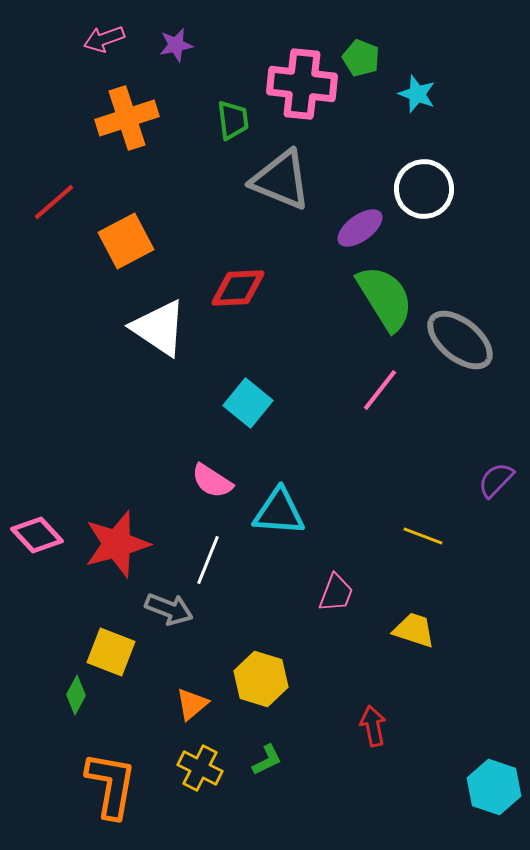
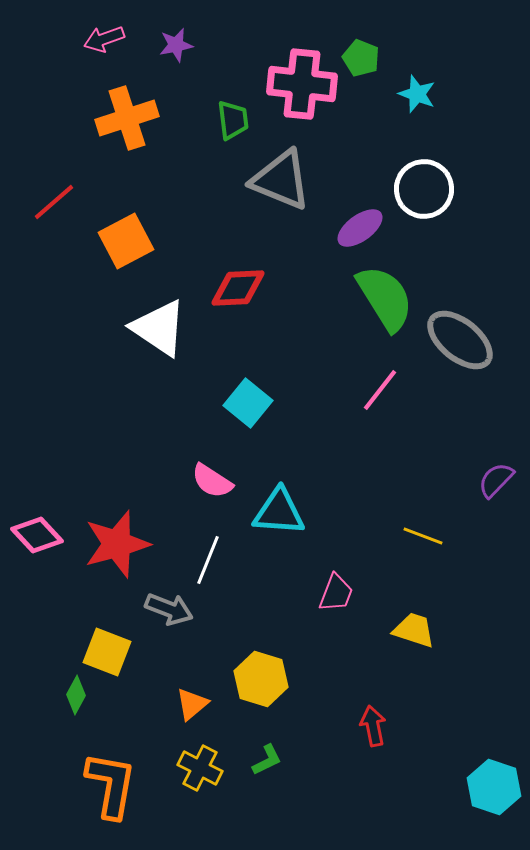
yellow square: moved 4 px left
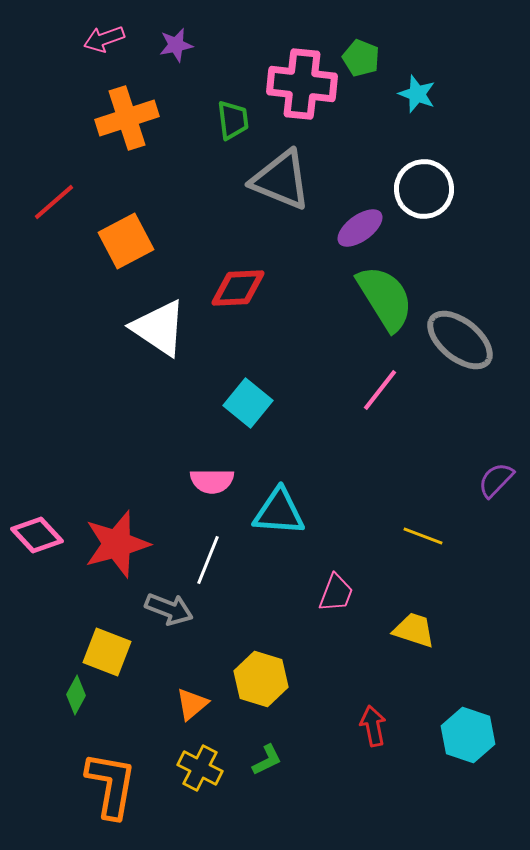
pink semicircle: rotated 33 degrees counterclockwise
cyan hexagon: moved 26 px left, 52 px up
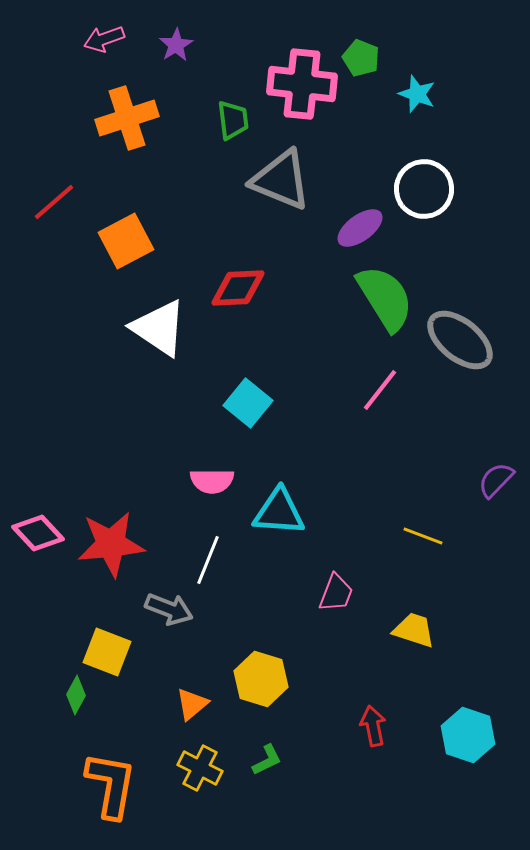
purple star: rotated 20 degrees counterclockwise
pink diamond: moved 1 px right, 2 px up
red star: moved 6 px left; rotated 10 degrees clockwise
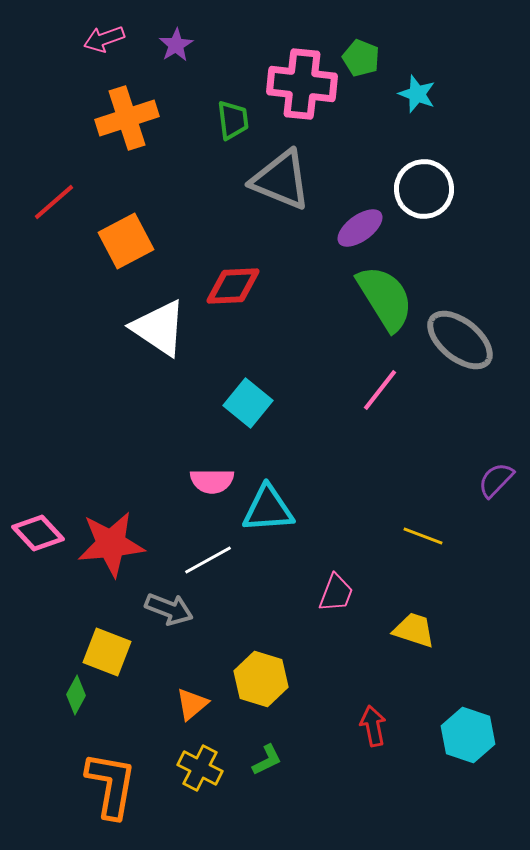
red diamond: moved 5 px left, 2 px up
cyan triangle: moved 11 px left, 3 px up; rotated 8 degrees counterclockwise
white line: rotated 39 degrees clockwise
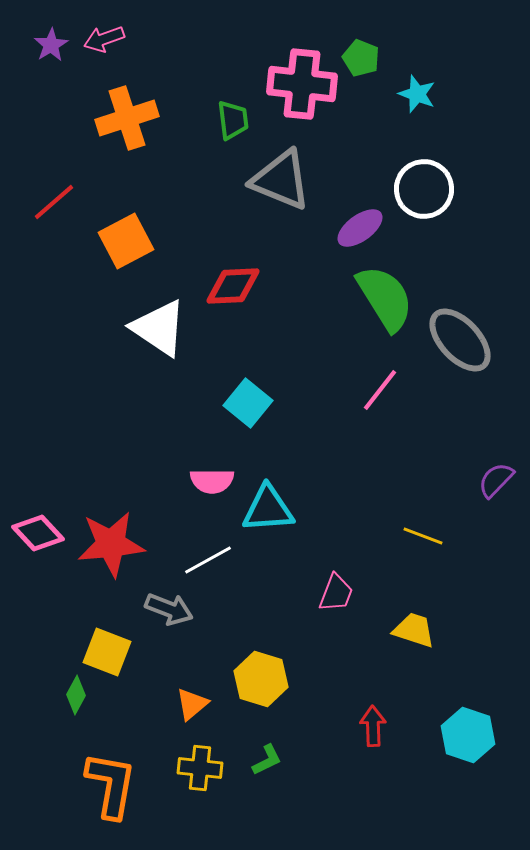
purple star: moved 125 px left
gray ellipse: rotated 8 degrees clockwise
red arrow: rotated 9 degrees clockwise
yellow cross: rotated 21 degrees counterclockwise
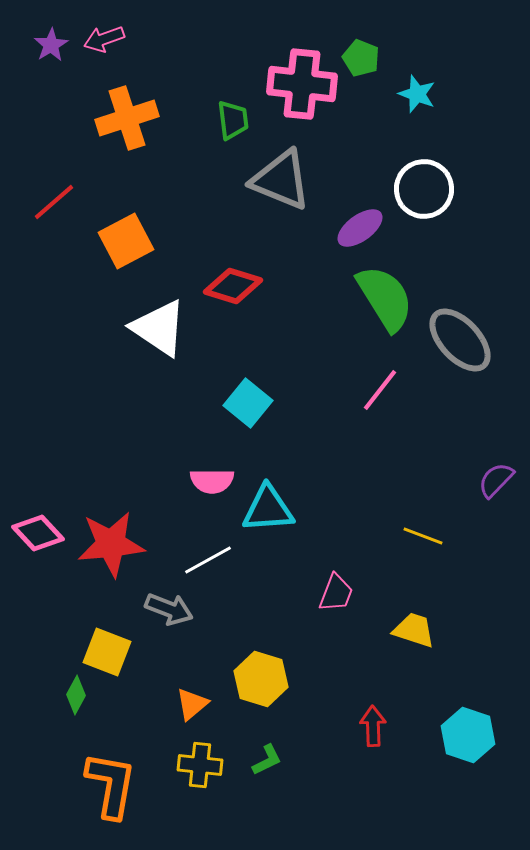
red diamond: rotated 20 degrees clockwise
yellow cross: moved 3 px up
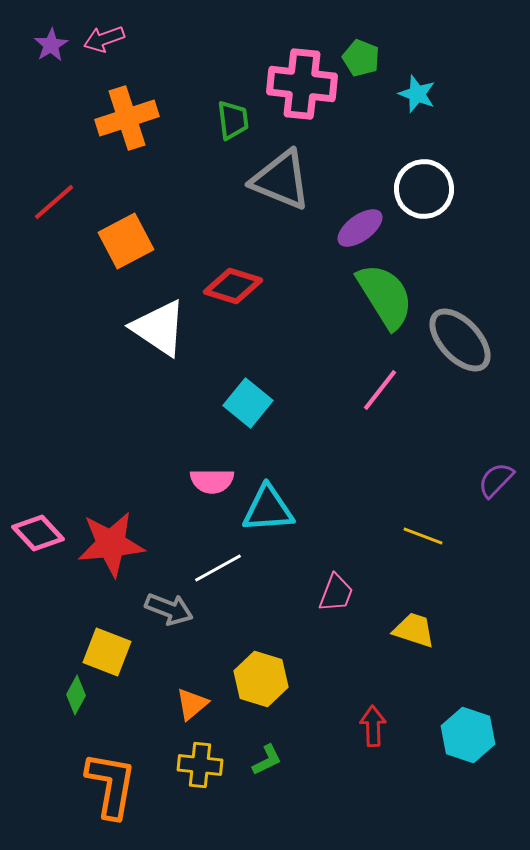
green semicircle: moved 2 px up
white line: moved 10 px right, 8 px down
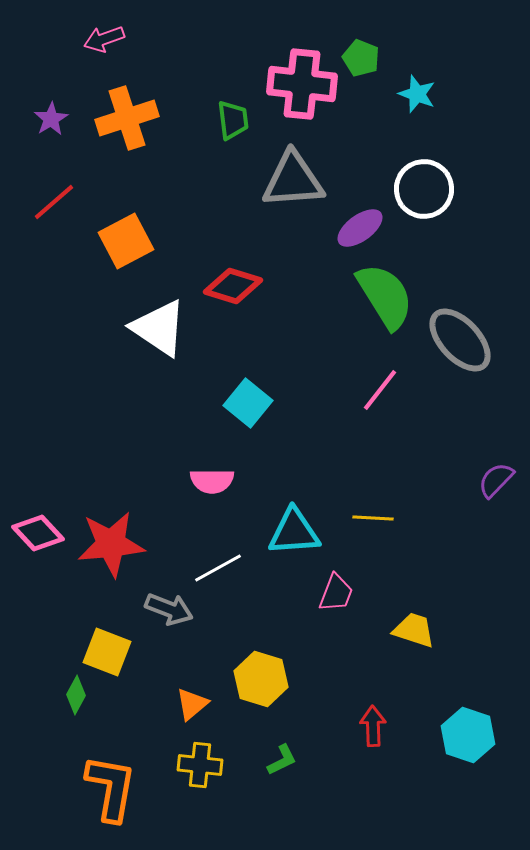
purple star: moved 74 px down
gray triangle: moved 12 px right; rotated 26 degrees counterclockwise
cyan triangle: moved 26 px right, 23 px down
yellow line: moved 50 px left, 18 px up; rotated 18 degrees counterclockwise
green L-shape: moved 15 px right
orange L-shape: moved 3 px down
